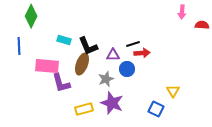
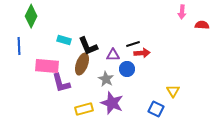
gray star: rotated 21 degrees counterclockwise
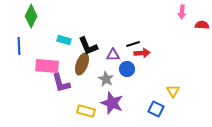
yellow rectangle: moved 2 px right, 2 px down; rotated 30 degrees clockwise
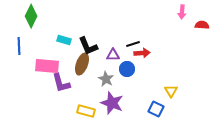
yellow triangle: moved 2 px left
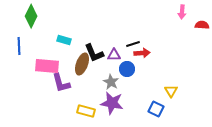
black L-shape: moved 6 px right, 7 px down
purple triangle: moved 1 px right
gray star: moved 5 px right, 3 px down
purple star: rotated 10 degrees counterclockwise
